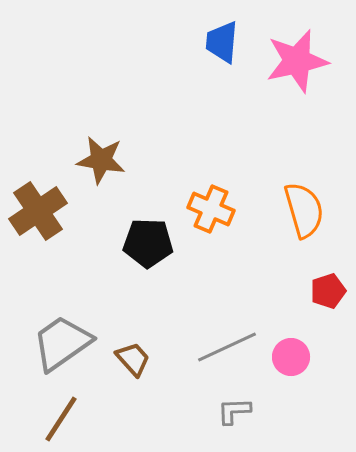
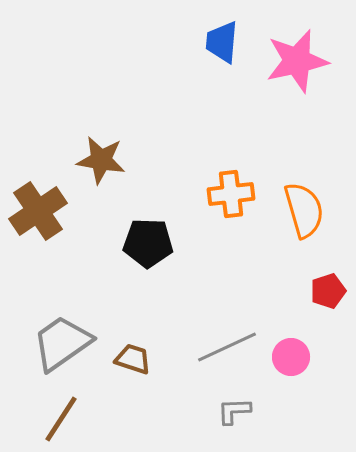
orange cross: moved 20 px right, 15 px up; rotated 30 degrees counterclockwise
brown trapezoid: rotated 30 degrees counterclockwise
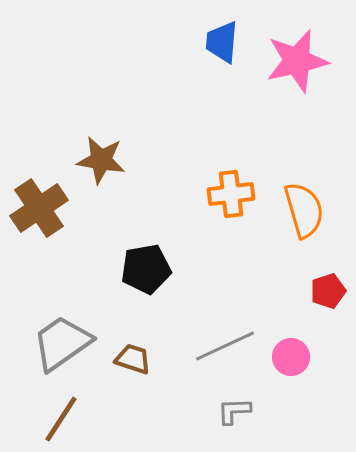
brown cross: moved 1 px right, 3 px up
black pentagon: moved 2 px left, 26 px down; rotated 12 degrees counterclockwise
gray line: moved 2 px left, 1 px up
